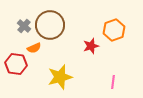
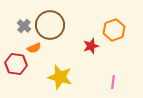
yellow star: rotated 30 degrees clockwise
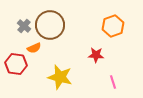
orange hexagon: moved 1 px left, 4 px up
red star: moved 5 px right, 9 px down; rotated 21 degrees clockwise
pink line: rotated 24 degrees counterclockwise
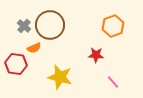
pink line: rotated 24 degrees counterclockwise
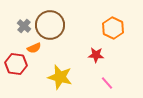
orange hexagon: moved 2 px down; rotated 15 degrees counterclockwise
pink line: moved 6 px left, 1 px down
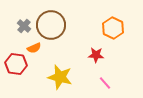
brown circle: moved 1 px right
pink line: moved 2 px left
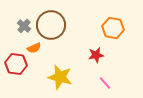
orange hexagon: rotated 15 degrees counterclockwise
red star: rotated 14 degrees counterclockwise
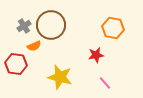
gray cross: rotated 16 degrees clockwise
orange semicircle: moved 2 px up
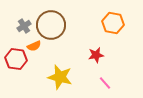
orange hexagon: moved 5 px up
red hexagon: moved 5 px up
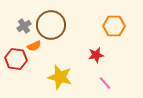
orange hexagon: moved 1 px right, 3 px down; rotated 10 degrees counterclockwise
